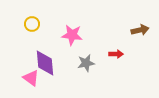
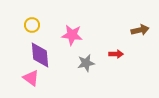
yellow circle: moved 1 px down
purple diamond: moved 5 px left, 8 px up
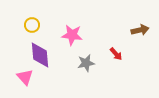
red arrow: rotated 48 degrees clockwise
pink triangle: moved 6 px left, 1 px up; rotated 12 degrees clockwise
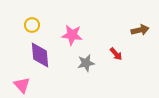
pink triangle: moved 3 px left, 8 px down
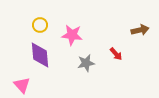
yellow circle: moved 8 px right
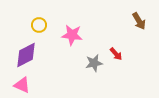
yellow circle: moved 1 px left
brown arrow: moved 1 px left, 9 px up; rotated 72 degrees clockwise
purple diamond: moved 14 px left; rotated 68 degrees clockwise
gray star: moved 8 px right
pink triangle: rotated 24 degrees counterclockwise
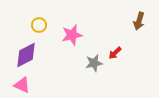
brown arrow: rotated 48 degrees clockwise
pink star: rotated 20 degrees counterclockwise
red arrow: moved 1 px left, 1 px up; rotated 88 degrees clockwise
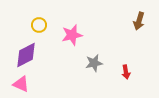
red arrow: moved 11 px right, 19 px down; rotated 56 degrees counterclockwise
pink triangle: moved 1 px left, 1 px up
